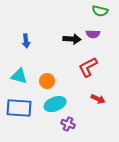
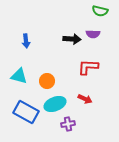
red L-shape: rotated 30 degrees clockwise
red arrow: moved 13 px left
blue rectangle: moved 7 px right, 4 px down; rotated 25 degrees clockwise
purple cross: rotated 32 degrees counterclockwise
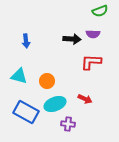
green semicircle: rotated 35 degrees counterclockwise
red L-shape: moved 3 px right, 5 px up
purple cross: rotated 16 degrees clockwise
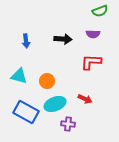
black arrow: moved 9 px left
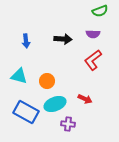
red L-shape: moved 2 px right, 2 px up; rotated 40 degrees counterclockwise
